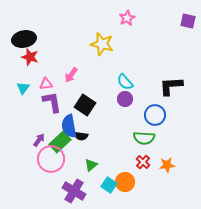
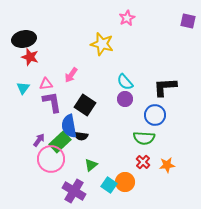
black L-shape: moved 6 px left, 1 px down
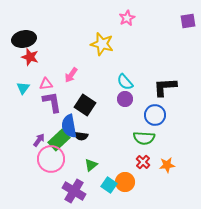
purple square: rotated 21 degrees counterclockwise
green rectangle: moved 1 px left, 2 px up
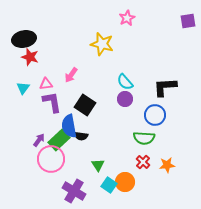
green triangle: moved 7 px right; rotated 24 degrees counterclockwise
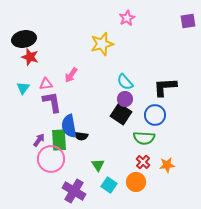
yellow star: rotated 30 degrees counterclockwise
black square: moved 36 px right, 9 px down
green rectangle: rotated 50 degrees counterclockwise
orange circle: moved 11 px right
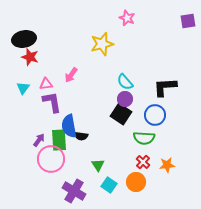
pink star: rotated 21 degrees counterclockwise
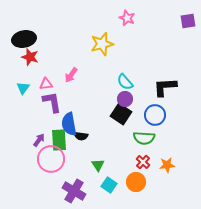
blue semicircle: moved 2 px up
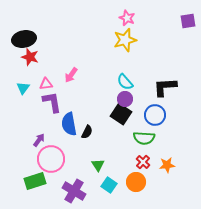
yellow star: moved 23 px right, 4 px up
black semicircle: moved 6 px right, 4 px up; rotated 72 degrees counterclockwise
green rectangle: moved 24 px left, 41 px down; rotated 75 degrees clockwise
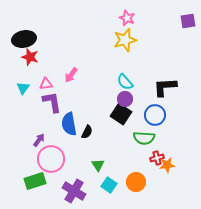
red cross: moved 14 px right, 4 px up; rotated 32 degrees clockwise
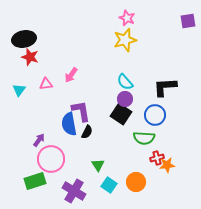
cyan triangle: moved 4 px left, 2 px down
purple L-shape: moved 29 px right, 9 px down
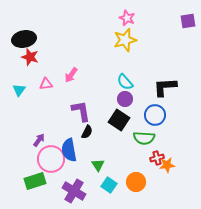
black square: moved 2 px left, 6 px down
blue semicircle: moved 26 px down
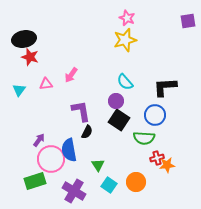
purple circle: moved 9 px left, 2 px down
